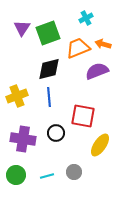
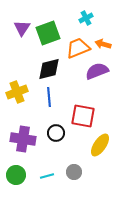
yellow cross: moved 4 px up
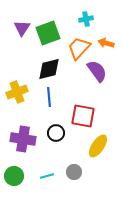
cyan cross: moved 1 px down; rotated 16 degrees clockwise
orange arrow: moved 3 px right, 1 px up
orange trapezoid: moved 1 px right; rotated 25 degrees counterclockwise
purple semicircle: rotated 75 degrees clockwise
yellow ellipse: moved 2 px left, 1 px down
green circle: moved 2 px left, 1 px down
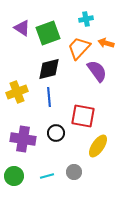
purple triangle: rotated 30 degrees counterclockwise
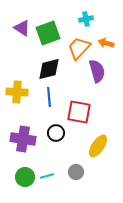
purple semicircle: rotated 20 degrees clockwise
yellow cross: rotated 25 degrees clockwise
red square: moved 4 px left, 4 px up
gray circle: moved 2 px right
green circle: moved 11 px right, 1 px down
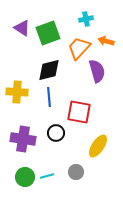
orange arrow: moved 2 px up
black diamond: moved 1 px down
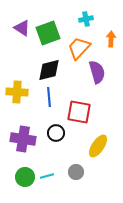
orange arrow: moved 5 px right, 2 px up; rotated 77 degrees clockwise
purple semicircle: moved 1 px down
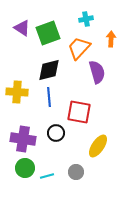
green circle: moved 9 px up
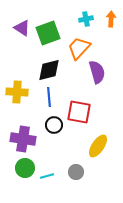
orange arrow: moved 20 px up
black circle: moved 2 px left, 8 px up
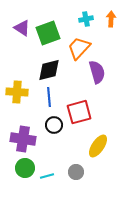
red square: rotated 25 degrees counterclockwise
